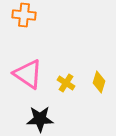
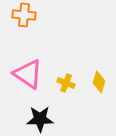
yellow cross: rotated 12 degrees counterclockwise
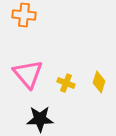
pink triangle: rotated 16 degrees clockwise
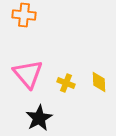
yellow diamond: rotated 20 degrees counterclockwise
black star: moved 1 px left, 1 px up; rotated 28 degrees counterclockwise
